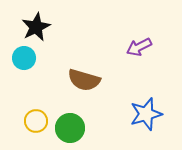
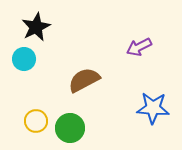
cyan circle: moved 1 px down
brown semicircle: rotated 136 degrees clockwise
blue star: moved 7 px right, 6 px up; rotated 20 degrees clockwise
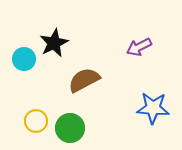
black star: moved 18 px right, 16 px down
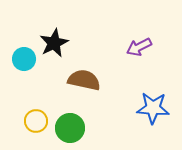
brown semicircle: rotated 40 degrees clockwise
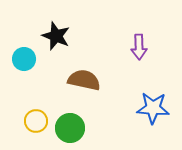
black star: moved 2 px right, 7 px up; rotated 24 degrees counterclockwise
purple arrow: rotated 65 degrees counterclockwise
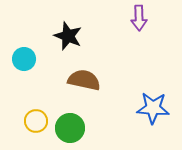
black star: moved 12 px right
purple arrow: moved 29 px up
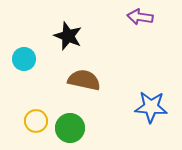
purple arrow: moved 1 px right, 1 px up; rotated 100 degrees clockwise
blue star: moved 2 px left, 1 px up
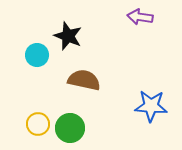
cyan circle: moved 13 px right, 4 px up
blue star: moved 1 px up
yellow circle: moved 2 px right, 3 px down
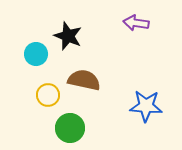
purple arrow: moved 4 px left, 6 px down
cyan circle: moved 1 px left, 1 px up
blue star: moved 5 px left
yellow circle: moved 10 px right, 29 px up
